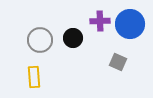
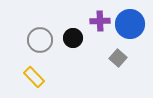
gray square: moved 4 px up; rotated 18 degrees clockwise
yellow rectangle: rotated 40 degrees counterclockwise
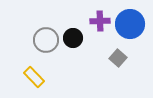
gray circle: moved 6 px right
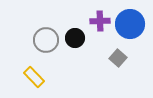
black circle: moved 2 px right
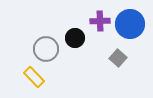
gray circle: moved 9 px down
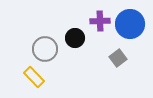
gray circle: moved 1 px left
gray square: rotated 12 degrees clockwise
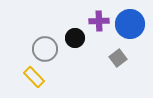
purple cross: moved 1 px left
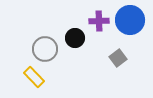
blue circle: moved 4 px up
